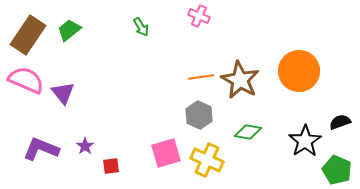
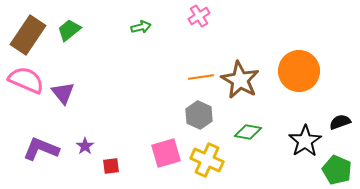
pink cross: rotated 35 degrees clockwise
green arrow: rotated 72 degrees counterclockwise
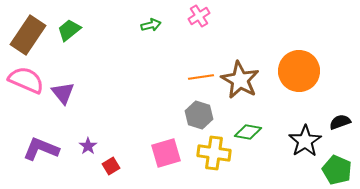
green arrow: moved 10 px right, 2 px up
gray hexagon: rotated 8 degrees counterclockwise
purple star: moved 3 px right
yellow cross: moved 7 px right, 7 px up; rotated 16 degrees counterclockwise
red square: rotated 24 degrees counterclockwise
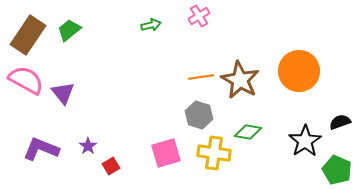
pink semicircle: rotated 6 degrees clockwise
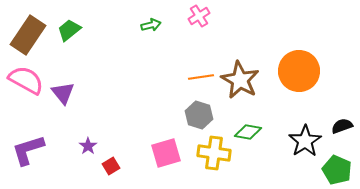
black semicircle: moved 2 px right, 4 px down
purple L-shape: moved 13 px left, 1 px down; rotated 39 degrees counterclockwise
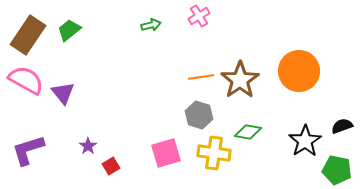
brown star: rotated 9 degrees clockwise
green pentagon: rotated 12 degrees counterclockwise
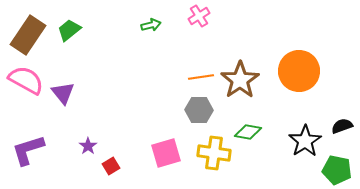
gray hexagon: moved 5 px up; rotated 16 degrees counterclockwise
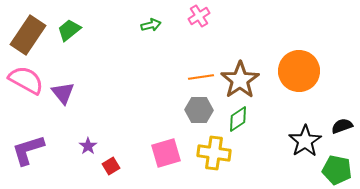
green diamond: moved 10 px left, 13 px up; rotated 44 degrees counterclockwise
